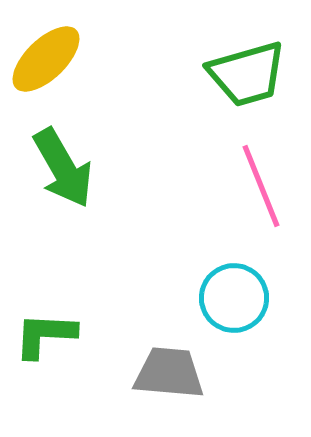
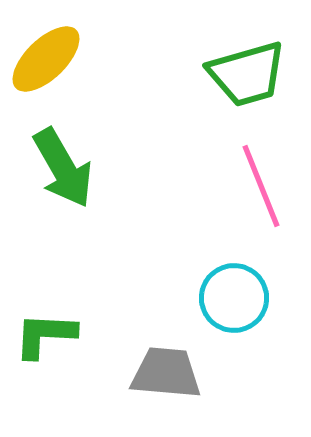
gray trapezoid: moved 3 px left
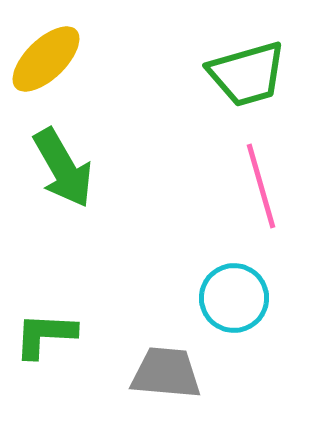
pink line: rotated 6 degrees clockwise
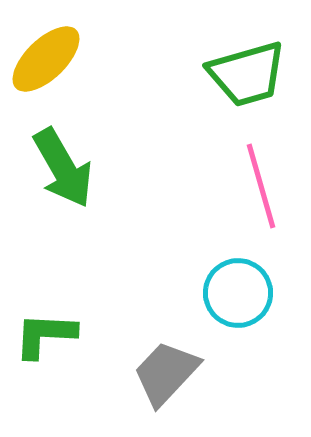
cyan circle: moved 4 px right, 5 px up
gray trapezoid: rotated 52 degrees counterclockwise
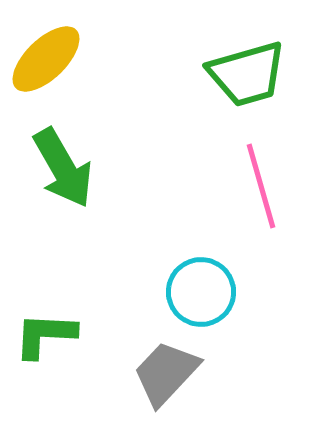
cyan circle: moved 37 px left, 1 px up
